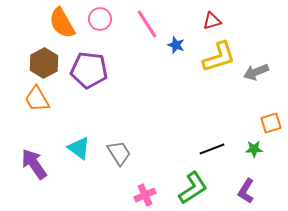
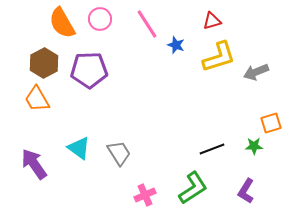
purple pentagon: rotated 9 degrees counterclockwise
green star: moved 3 px up
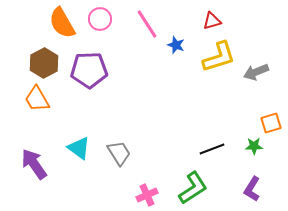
purple L-shape: moved 6 px right, 2 px up
pink cross: moved 2 px right
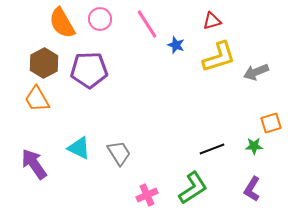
cyan triangle: rotated 10 degrees counterclockwise
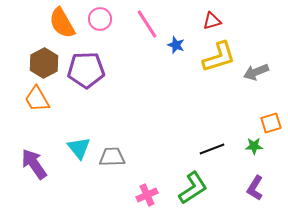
purple pentagon: moved 3 px left
cyan triangle: rotated 25 degrees clockwise
gray trapezoid: moved 7 px left, 4 px down; rotated 60 degrees counterclockwise
purple L-shape: moved 3 px right, 1 px up
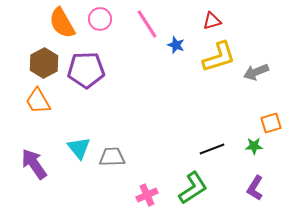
orange trapezoid: moved 1 px right, 2 px down
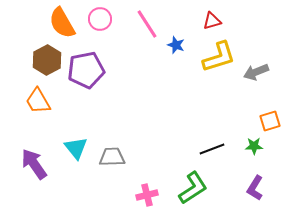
brown hexagon: moved 3 px right, 3 px up
purple pentagon: rotated 9 degrees counterclockwise
orange square: moved 1 px left, 2 px up
cyan triangle: moved 3 px left
pink cross: rotated 10 degrees clockwise
